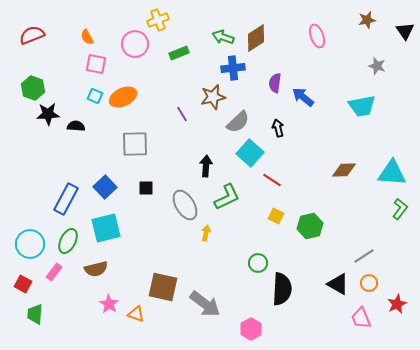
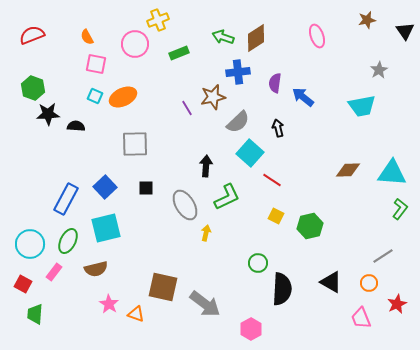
gray star at (377, 66): moved 2 px right, 4 px down; rotated 24 degrees clockwise
blue cross at (233, 68): moved 5 px right, 4 px down
purple line at (182, 114): moved 5 px right, 6 px up
brown diamond at (344, 170): moved 4 px right
gray line at (364, 256): moved 19 px right
black triangle at (338, 284): moved 7 px left, 2 px up
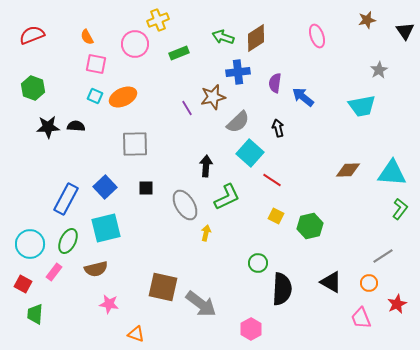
black star at (48, 114): moved 13 px down
pink star at (109, 304): rotated 24 degrees counterclockwise
gray arrow at (205, 304): moved 4 px left
orange triangle at (136, 314): moved 20 px down
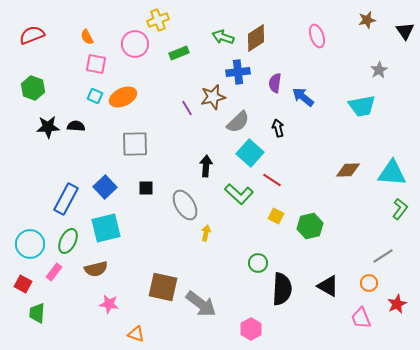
green L-shape at (227, 197): moved 12 px right, 3 px up; rotated 68 degrees clockwise
black triangle at (331, 282): moved 3 px left, 4 px down
green trapezoid at (35, 314): moved 2 px right, 1 px up
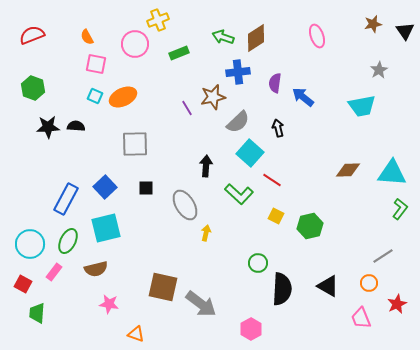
brown star at (367, 20): moved 6 px right, 4 px down
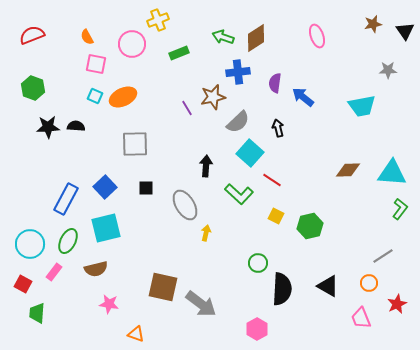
pink circle at (135, 44): moved 3 px left
gray star at (379, 70): moved 9 px right; rotated 30 degrees clockwise
pink hexagon at (251, 329): moved 6 px right
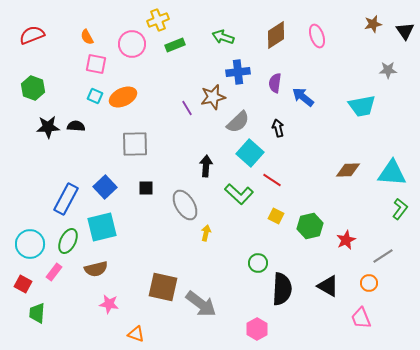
brown diamond at (256, 38): moved 20 px right, 3 px up
green rectangle at (179, 53): moved 4 px left, 8 px up
cyan square at (106, 228): moved 4 px left, 1 px up
red star at (397, 304): moved 51 px left, 64 px up
